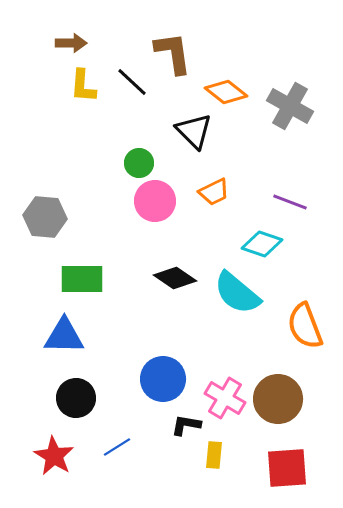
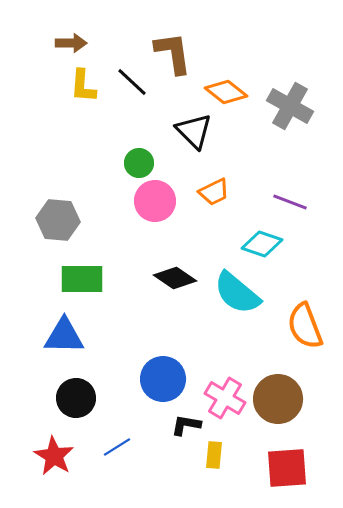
gray hexagon: moved 13 px right, 3 px down
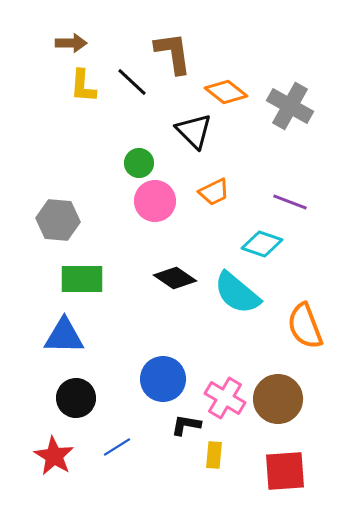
red square: moved 2 px left, 3 px down
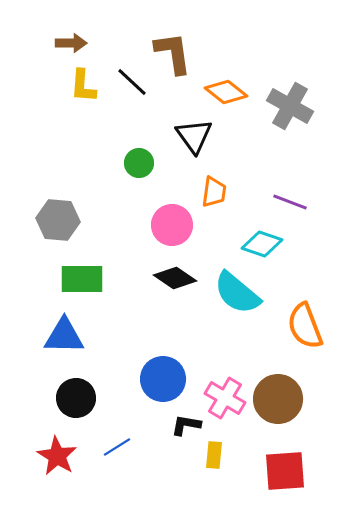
black triangle: moved 5 px down; rotated 9 degrees clockwise
orange trapezoid: rotated 56 degrees counterclockwise
pink circle: moved 17 px right, 24 px down
red star: moved 3 px right
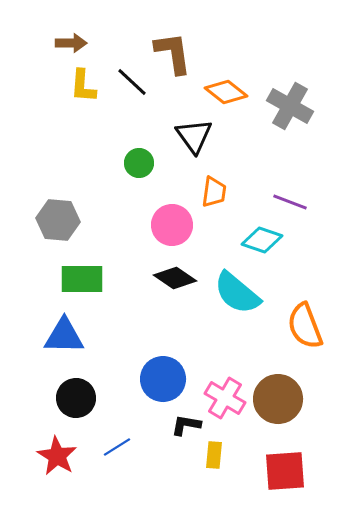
cyan diamond: moved 4 px up
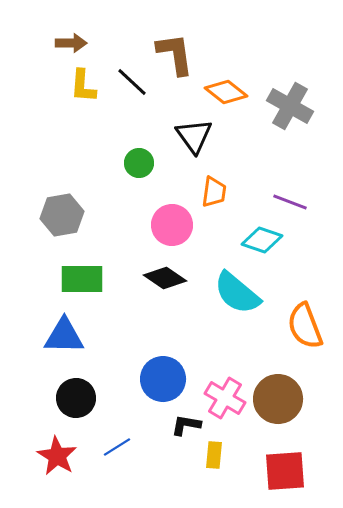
brown L-shape: moved 2 px right, 1 px down
gray hexagon: moved 4 px right, 5 px up; rotated 15 degrees counterclockwise
black diamond: moved 10 px left
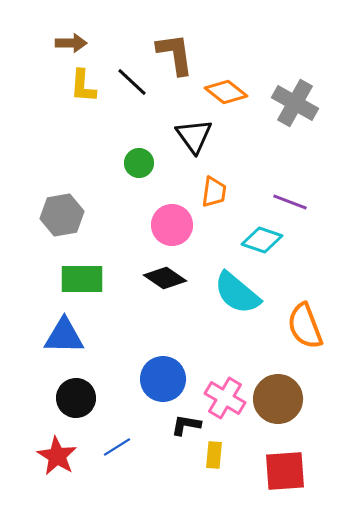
gray cross: moved 5 px right, 3 px up
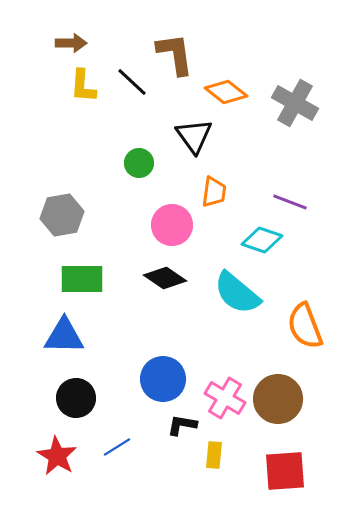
black L-shape: moved 4 px left
